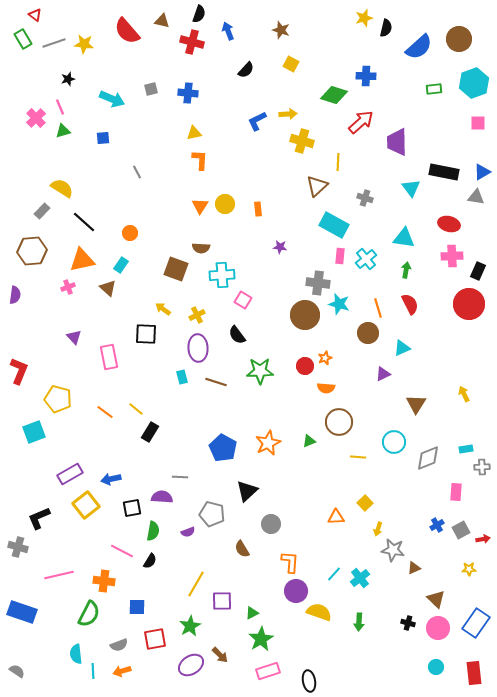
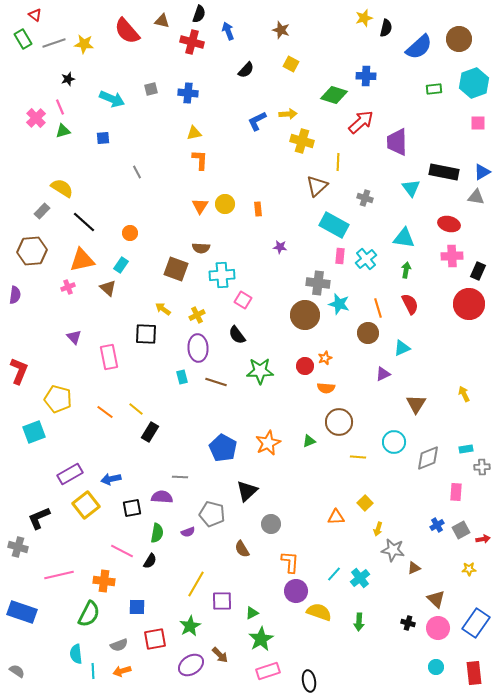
green semicircle at (153, 531): moved 4 px right, 2 px down
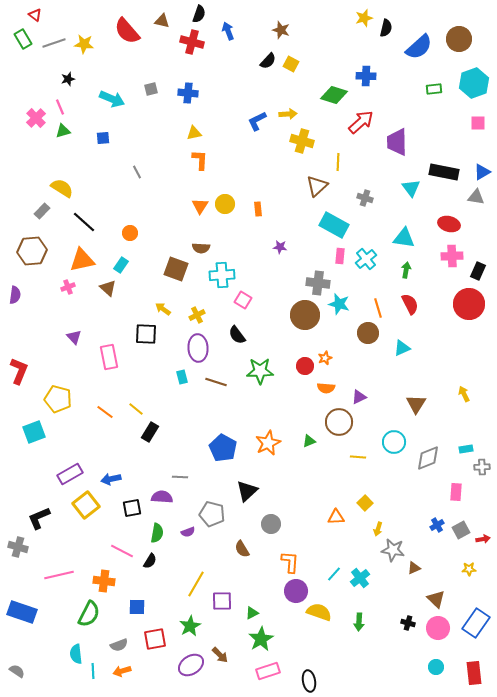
black semicircle at (246, 70): moved 22 px right, 9 px up
purple triangle at (383, 374): moved 24 px left, 23 px down
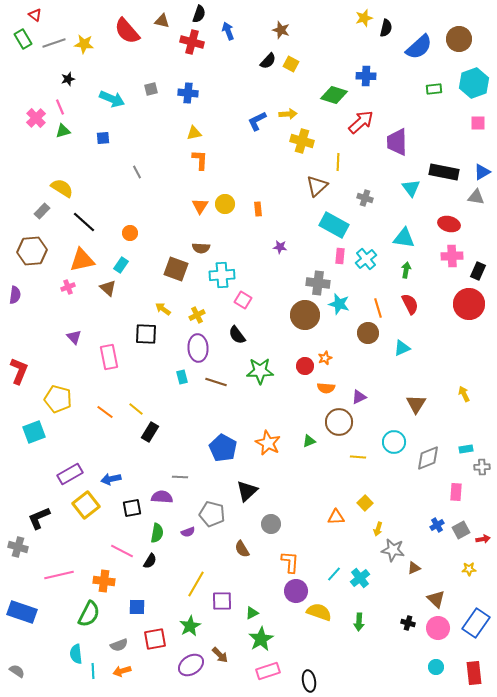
orange star at (268, 443): rotated 20 degrees counterclockwise
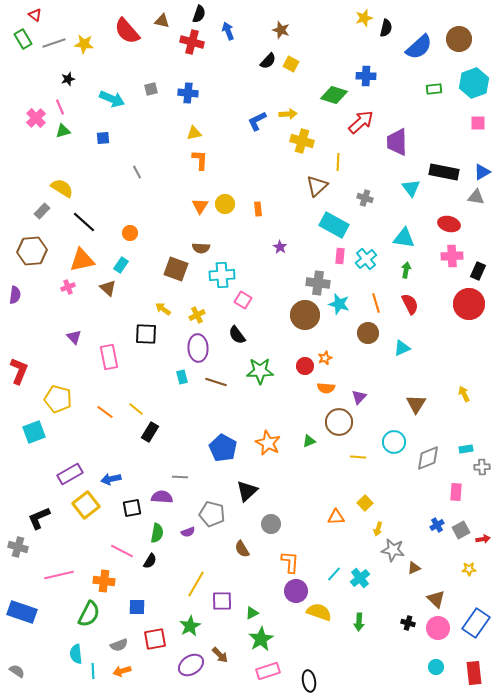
purple star at (280, 247): rotated 24 degrees clockwise
orange line at (378, 308): moved 2 px left, 5 px up
purple triangle at (359, 397): rotated 21 degrees counterclockwise
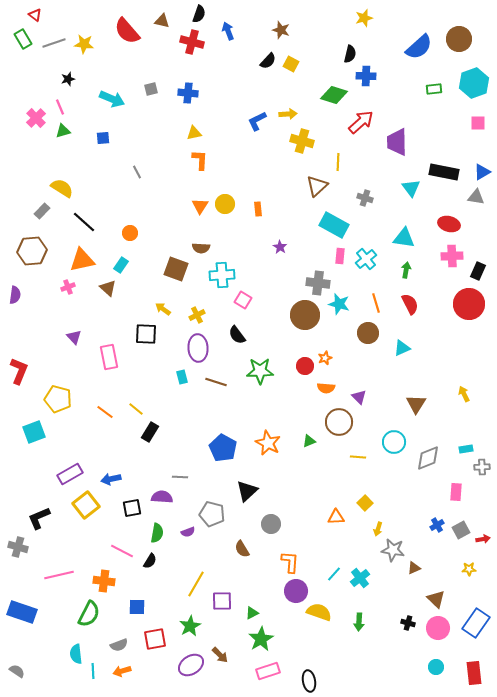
black semicircle at (386, 28): moved 36 px left, 26 px down
purple triangle at (359, 397): rotated 28 degrees counterclockwise
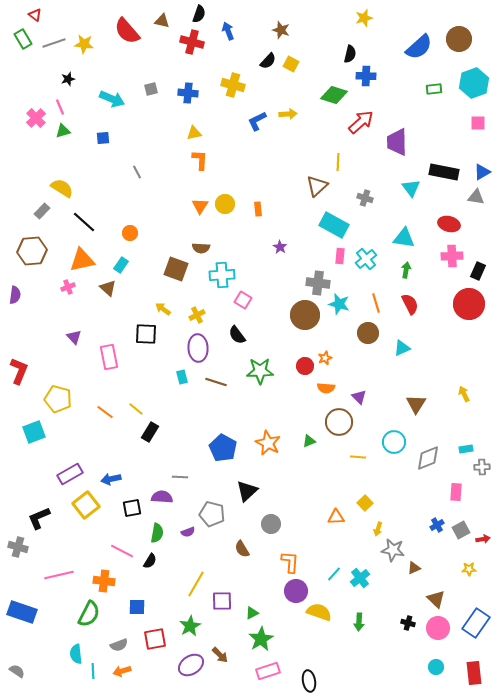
yellow cross at (302, 141): moved 69 px left, 56 px up
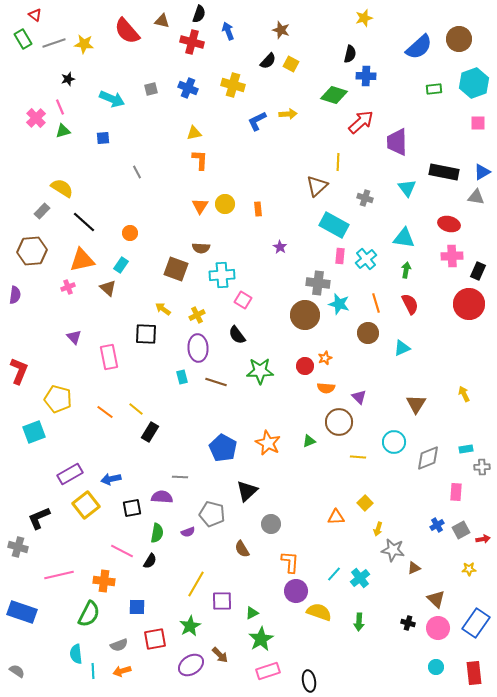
blue cross at (188, 93): moved 5 px up; rotated 18 degrees clockwise
cyan triangle at (411, 188): moved 4 px left
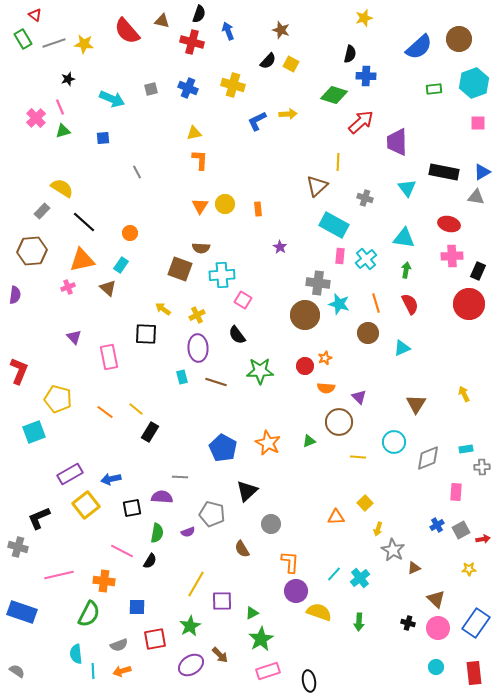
brown square at (176, 269): moved 4 px right
gray star at (393, 550): rotated 20 degrees clockwise
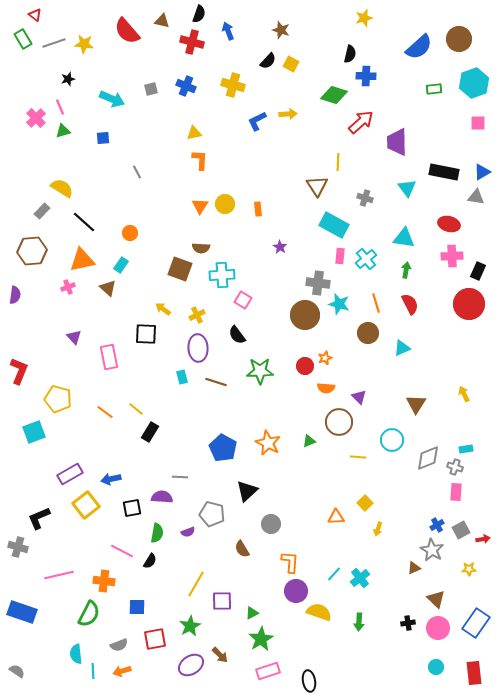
blue cross at (188, 88): moved 2 px left, 2 px up
brown triangle at (317, 186): rotated 20 degrees counterclockwise
cyan circle at (394, 442): moved 2 px left, 2 px up
gray cross at (482, 467): moved 27 px left; rotated 21 degrees clockwise
gray star at (393, 550): moved 39 px right
black cross at (408, 623): rotated 24 degrees counterclockwise
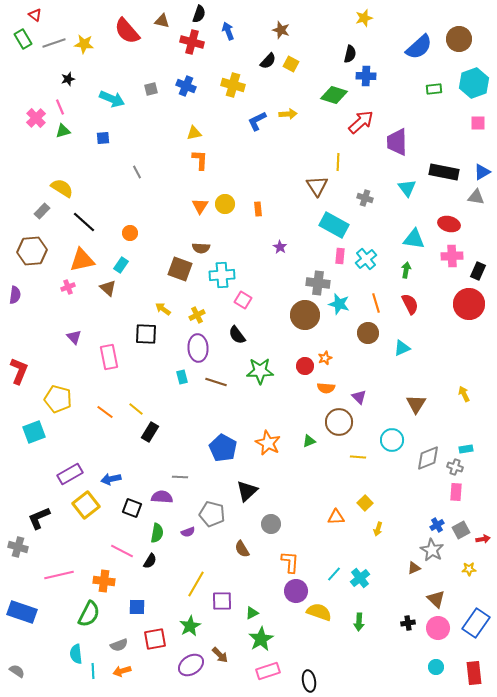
cyan triangle at (404, 238): moved 10 px right, 1 px down
black square at (132, 508): rotated 30 degrees clockwise
